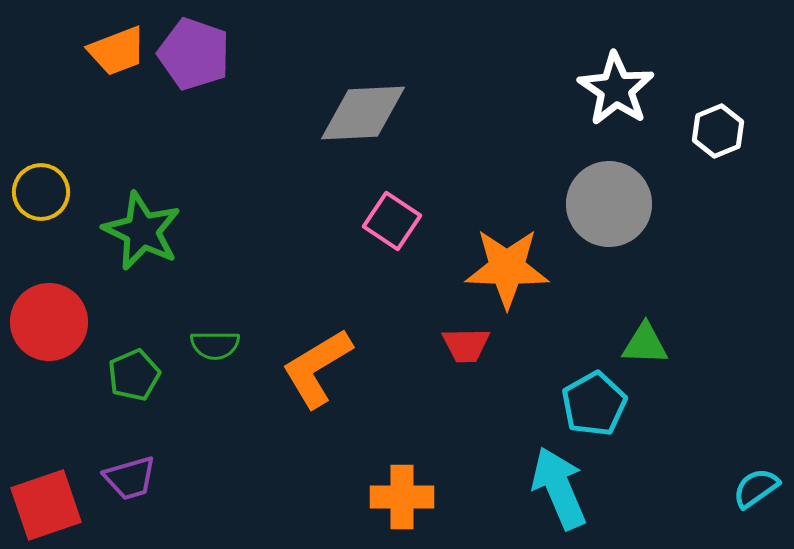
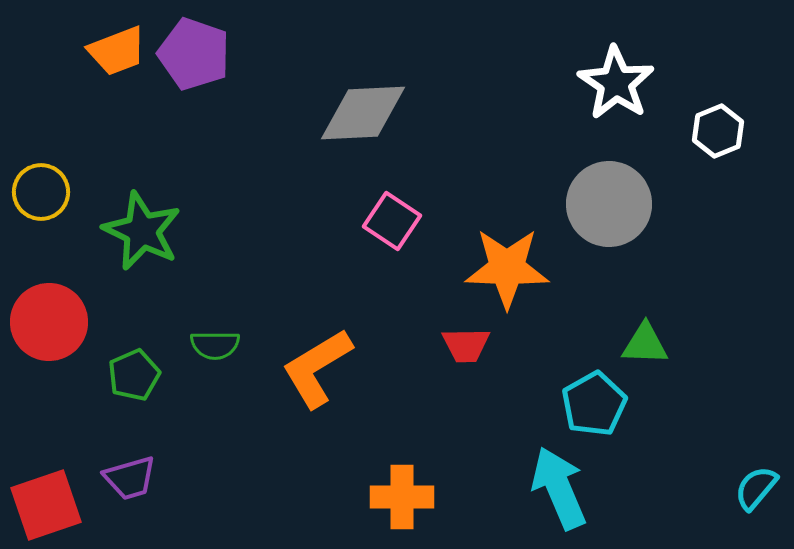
white star: moved 6 px up
cyan semicircle: rotated 15 degrees counterclockwise
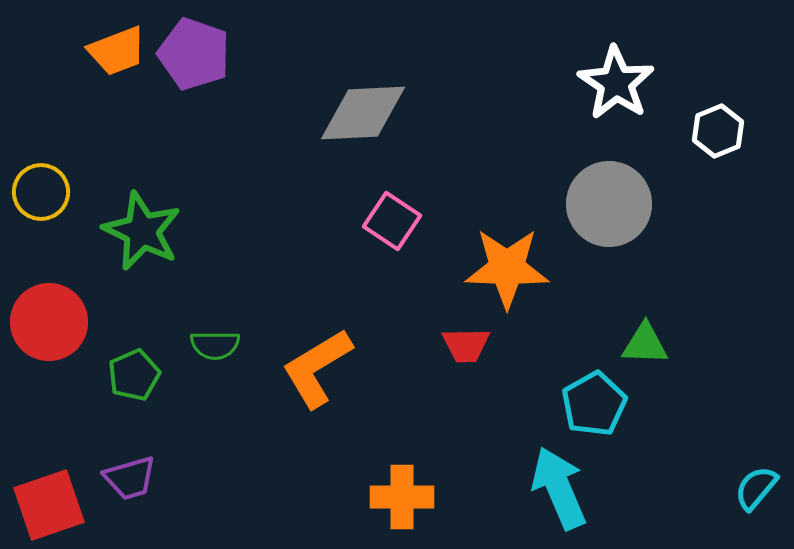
red square: moved 3 px right
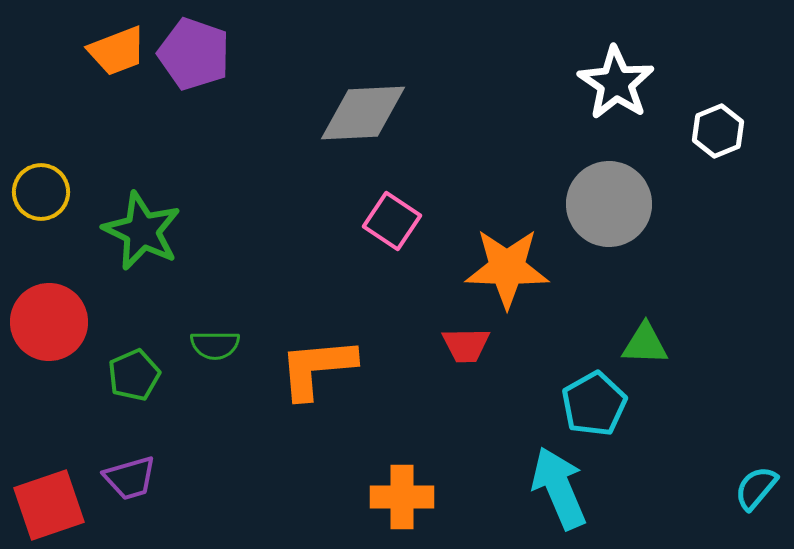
orange L-shape: rotated 26 degrees clockwise
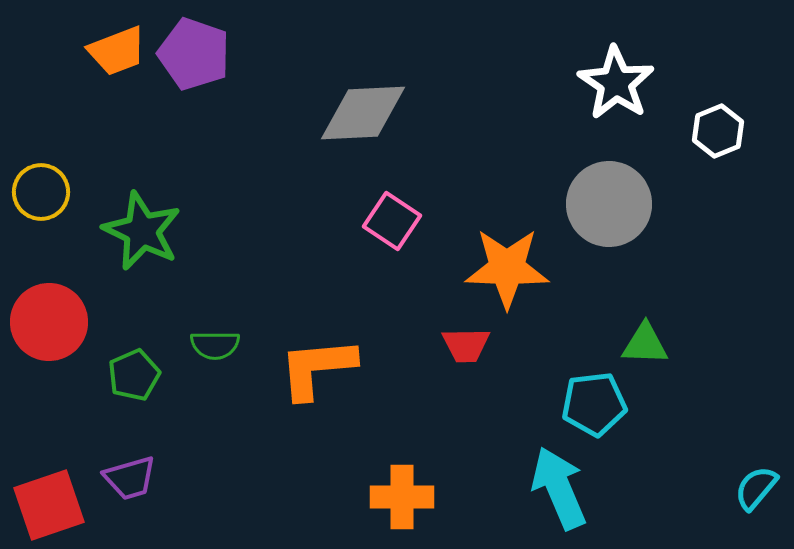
cyan pentagon: rotated 22 degrees clockwise
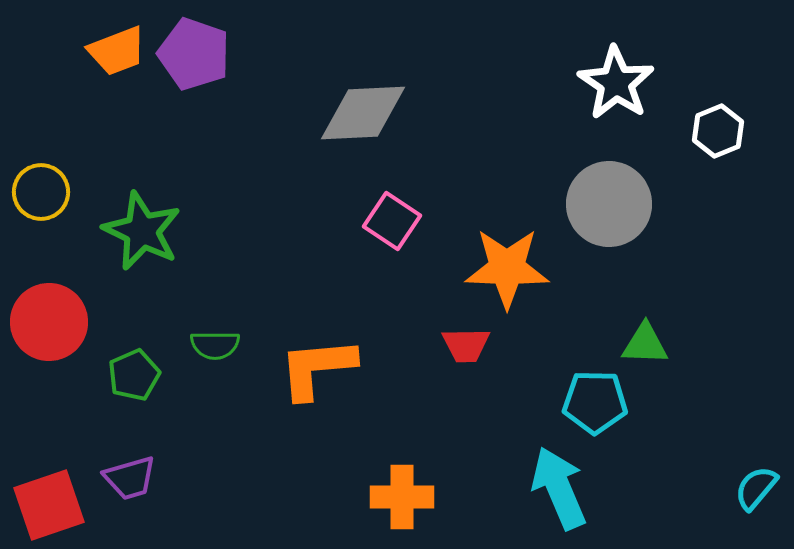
cyan pentagon: moved 1 px right, 2 px up; rotated 8 degrees clockwise
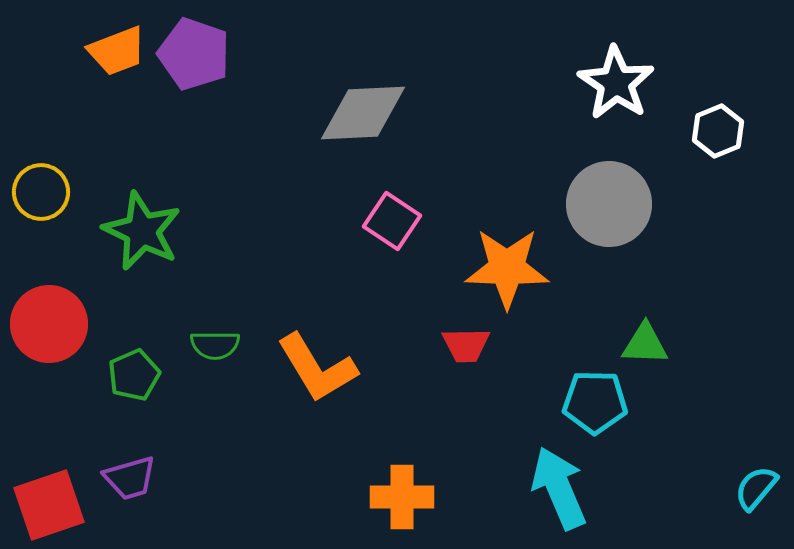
red circle: moved 2 px down
orange L-shape: rotated 116 degrees counterclockwise
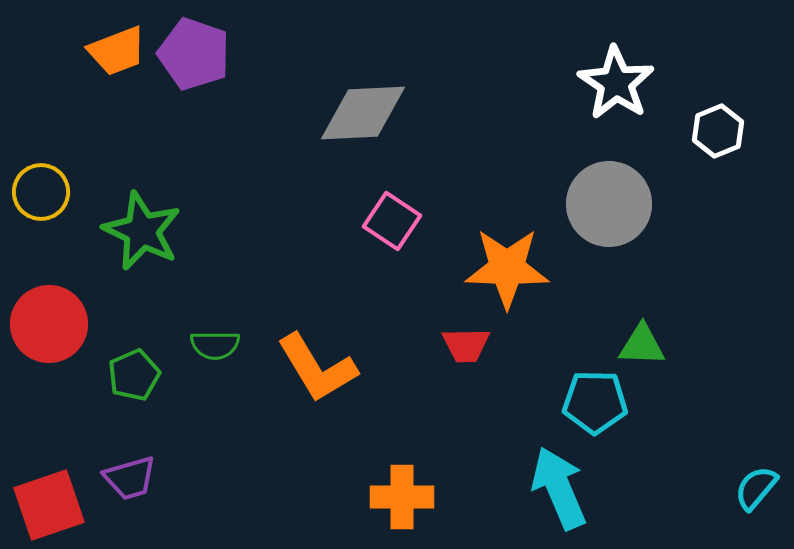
green triangle: moved 3 px left, 1 px down
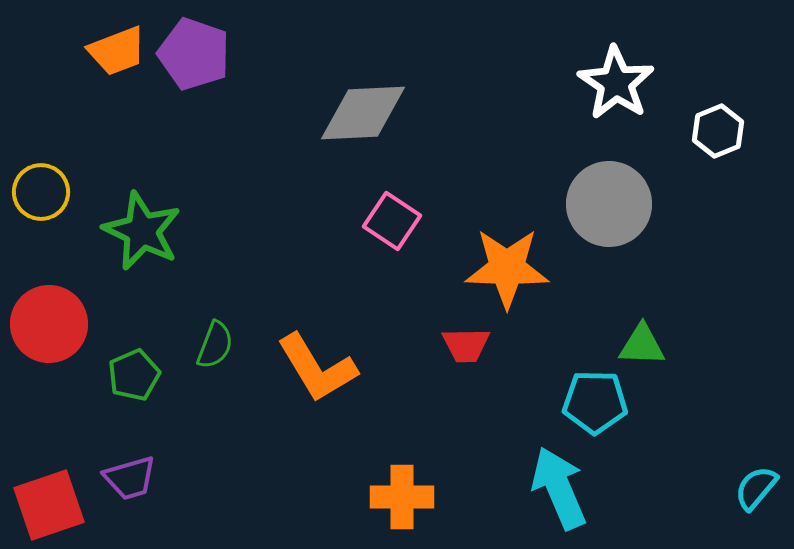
green semicircle: rotated 69 degrees counterclockwise
